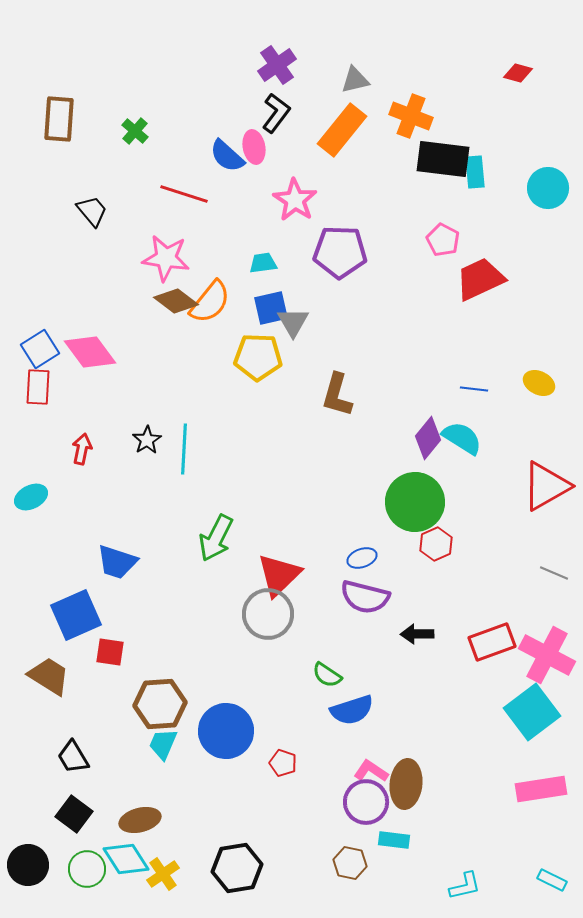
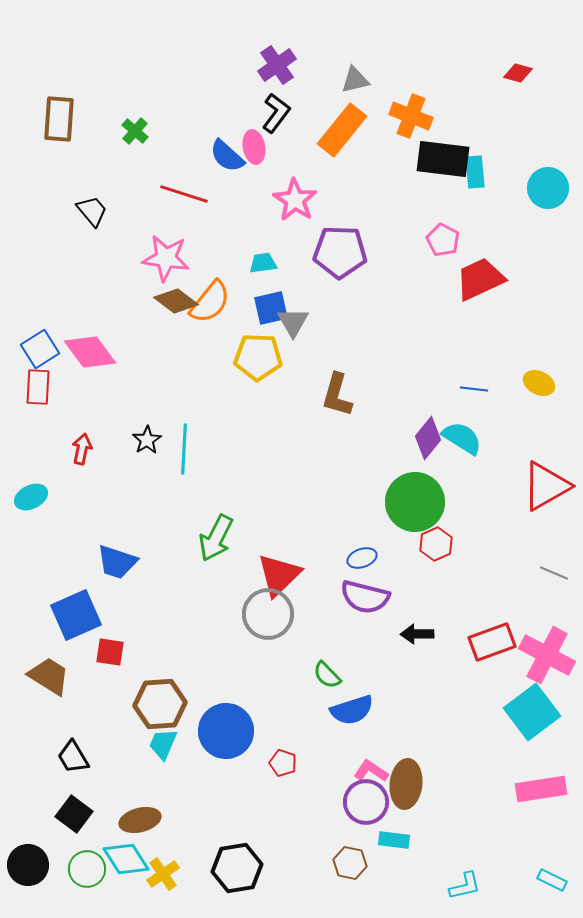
green semicircle at (327, 675): rotated 12 degrees clockwise
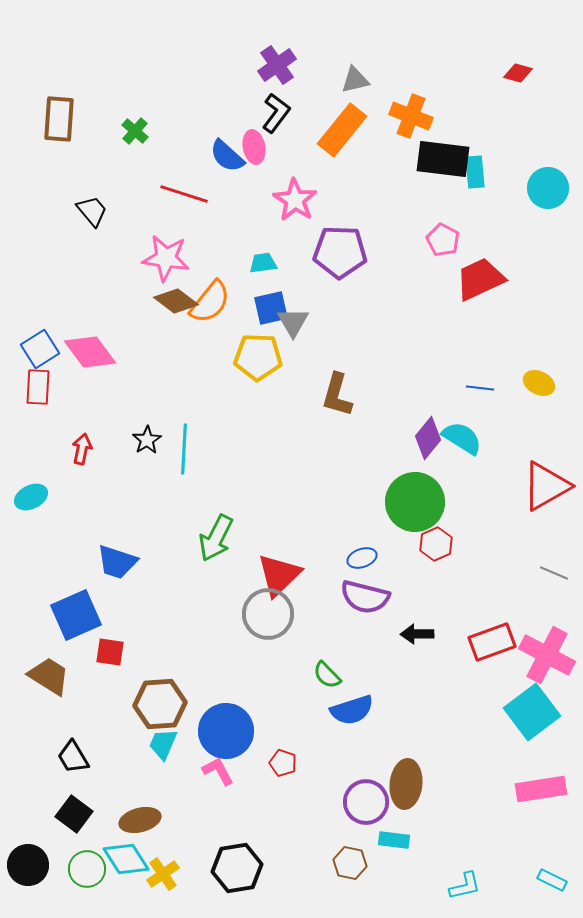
blue line at (474, 389): moved 6 px right, 1 px up
pink L-shape at (371, 771): moved 153 px left; rotated 28 degrees clockwise
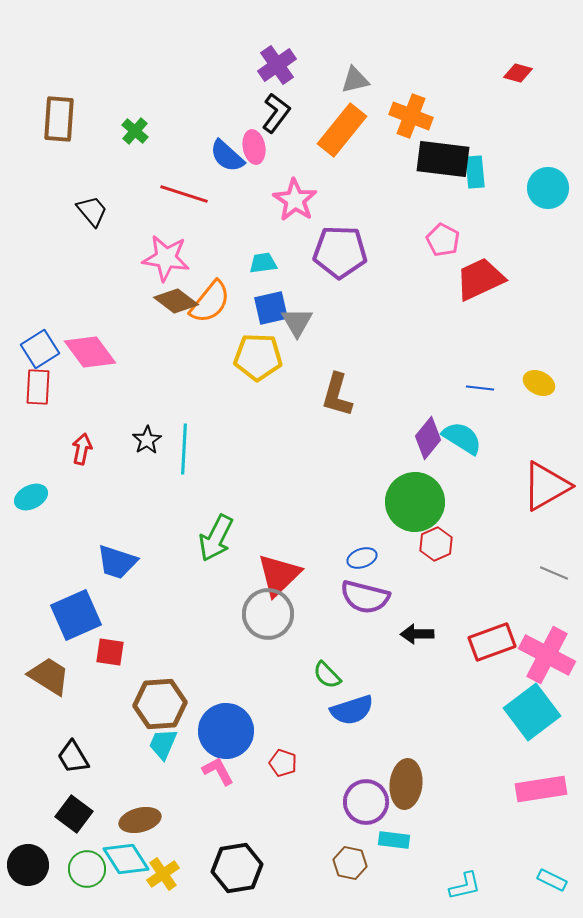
gray triangle at (293, 322): moved 4 px right
